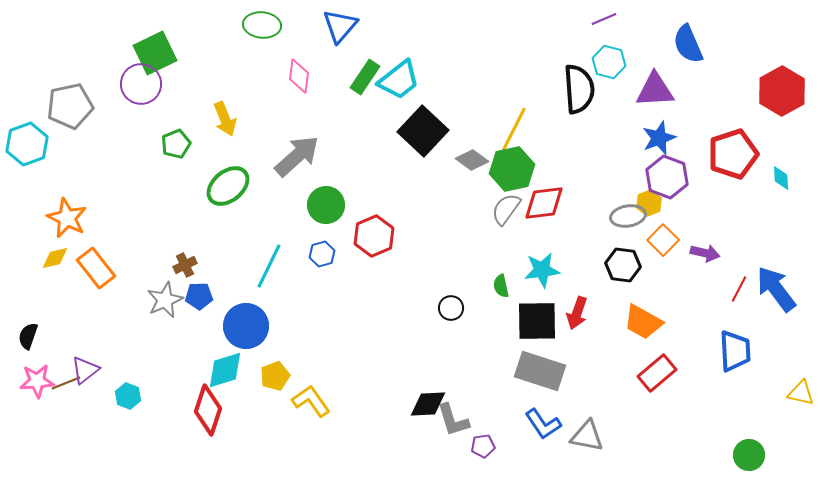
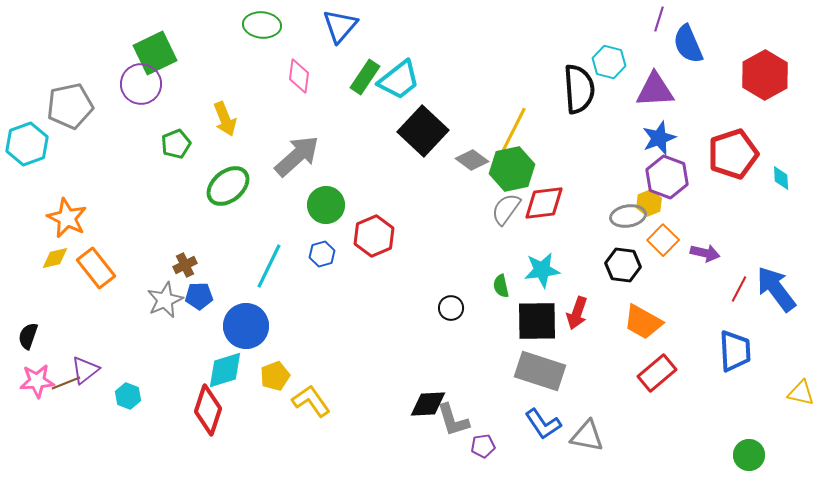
purple line at (604, 19): moved 55 px right; rotated 50 degrees counterclockwise
red hexagon at (782, 91): moved 17 px left, 16 px up
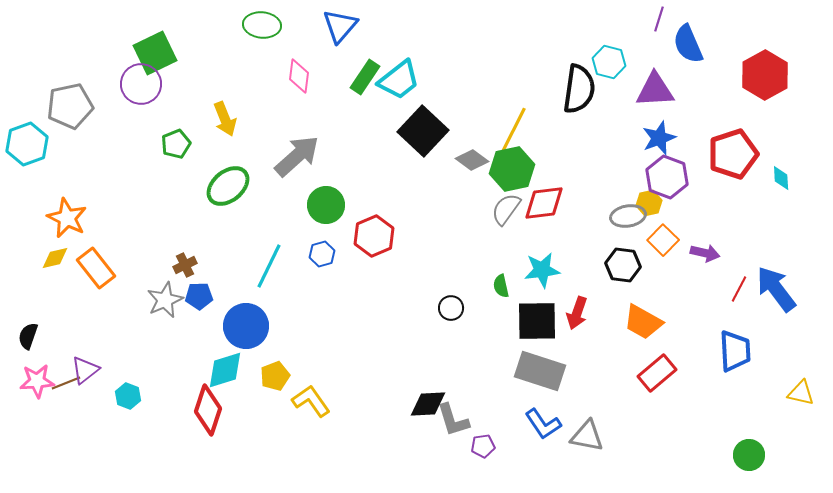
black semicircle at (579, 89): rotated 12 degrees clockwise
yellow hexagon at (649, 203): rotated 10 degrees clockwise
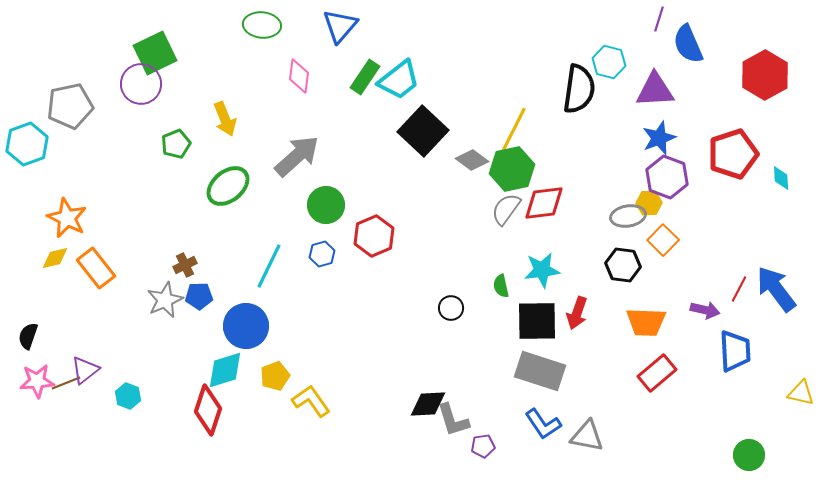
yellow hexagon at (649, 203): rotated 10 degrees clockwise
purple arrow at (705, 253): moved 57 px down
orange trapezoid at (643, 322): moved 3 px right; rotated 27 degrees counterclockwise
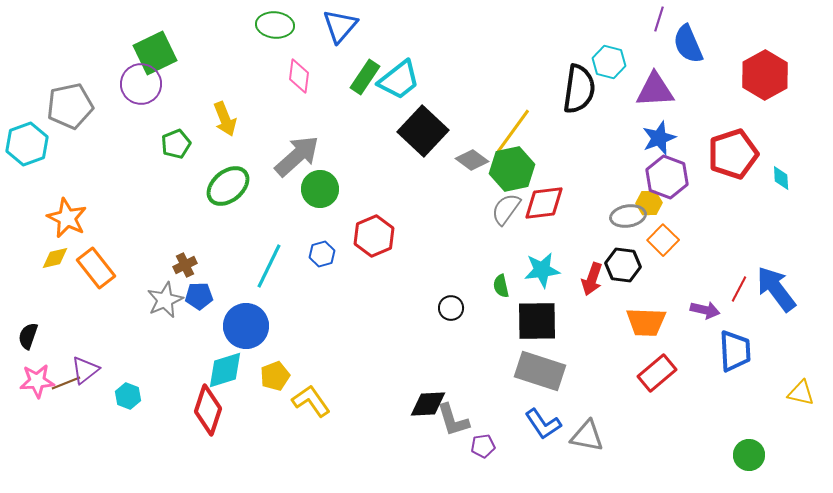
green ellipse at (262, 25): moved 13 px right
yellow line at (513, 131): rotated 9 degrees clockwise
green circle at (326, 205): moved 6 px left, 16 px up
red arrow at (577, 313): moved 15 px right, 34 px up
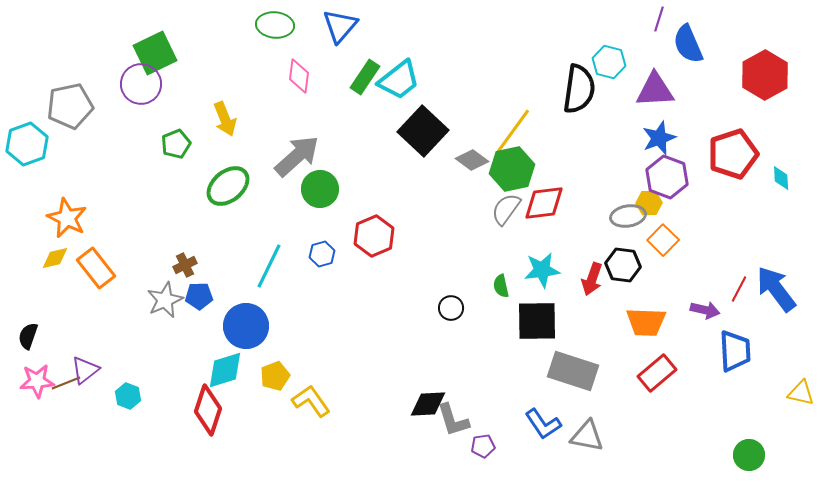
gray rectangle at (540, 371): moved 33 px right
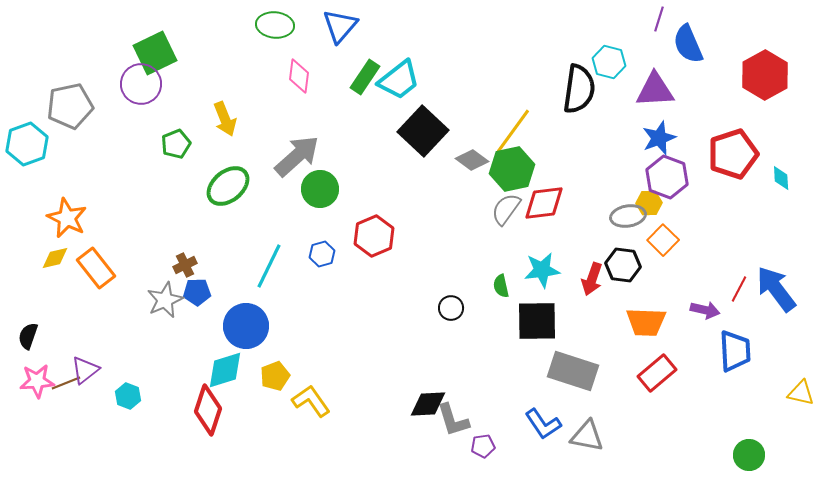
blue pentagon at (199, 296): moved 2 px left, 4 px up
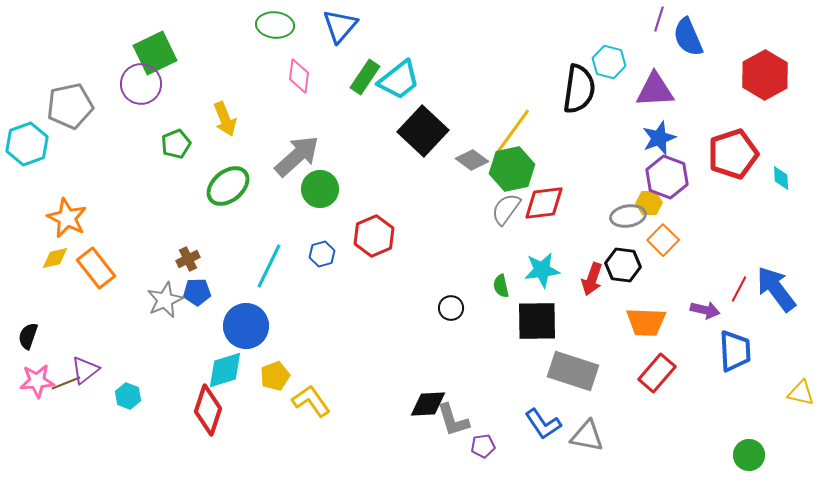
blue semicircle at (688, 44): moved 7 px up
brown cross at (185, 265): moved 3 px right, 6 px up
red rectangle at (657, 373): rotated 9 degrees counterclockwise
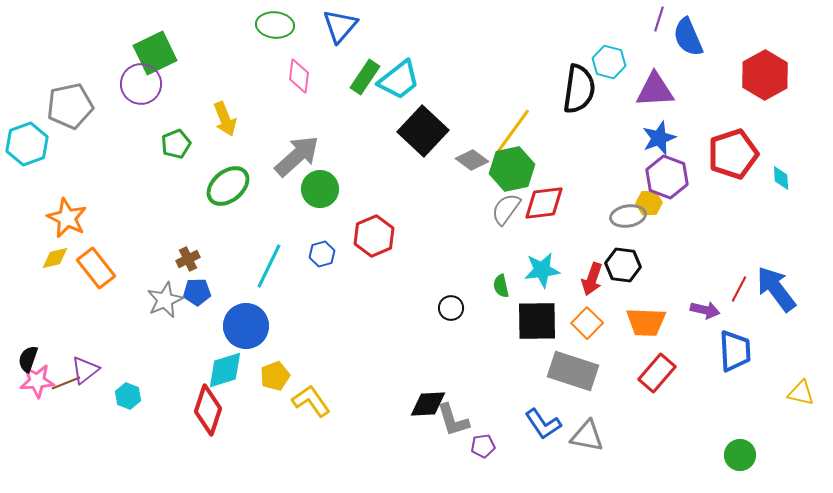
orange square at (663, 240): moved 76 px left, 83 px down
black semicircle at (28, 336): moved 23 px down
green circle at (749, 455): moved 9 px left
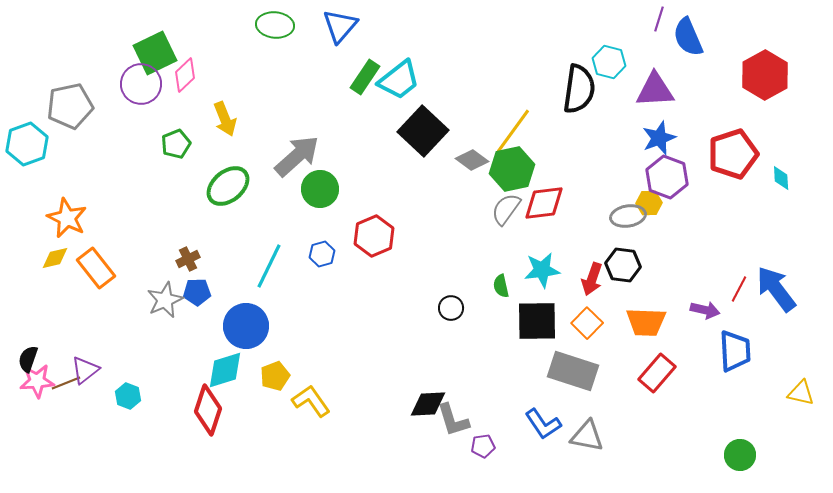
pink diamond at (299, 76): moved 114 px left, 1 px up; rotated 40 degrees clockwise
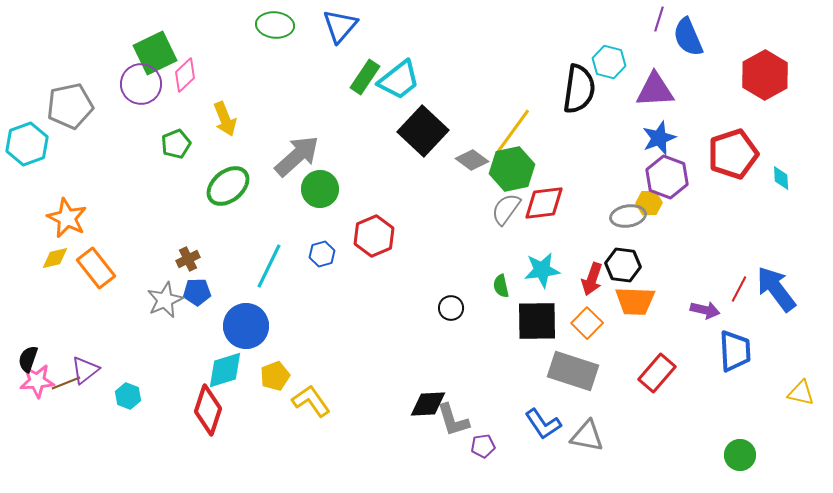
orange trapezoid at (646, 322): moved 11 px left, 21 px up
